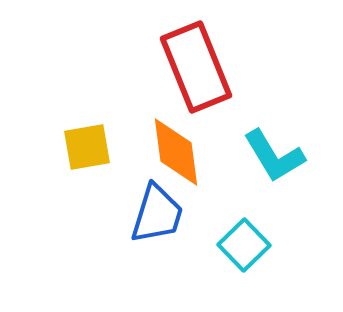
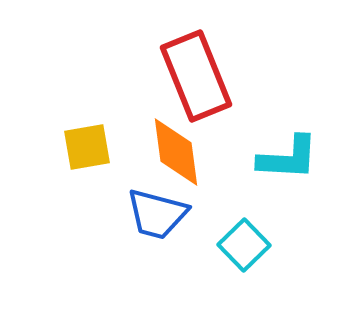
red rectangle: moved 9 px down
cyan L-shape: moved 14 px right, 2 px down; rotated 56 degrees counterclockwise
blue trapezoid: rotated 88 degrees clockwise
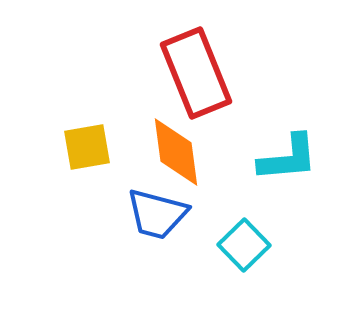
red rectangle: moved 3 px up
cyan L-shape: rotated 8 degrees counterclockwise
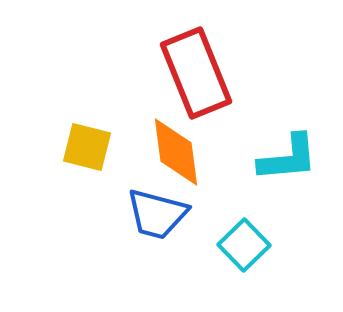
yellow square: rotated 24 degrees clockwise
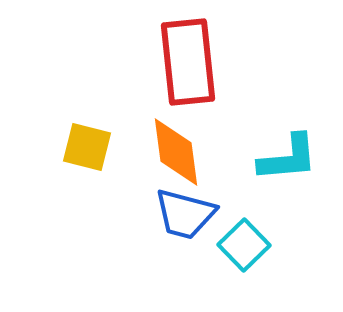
red rectangle: moved 8 px left, 11 px up; rotated 16 degrees clockwise
blue trapezoid: moved 28 px right
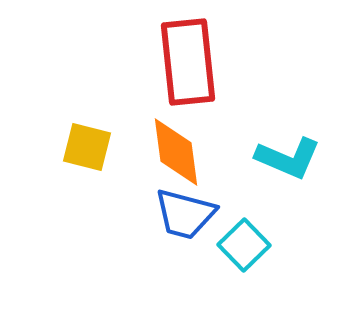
cyan L-shape: rotated 28 degrees clockwise
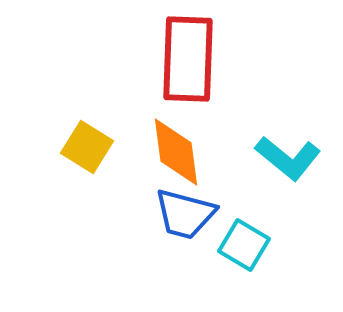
red rectangle: moved 3 px up; rotated 8 degrees clockwise
yellow square: rotated 18 degrees clockwise
cyan L-shape: rotated 16 degrees clockwise
cyan square: rotated 15 degrees counterclockwise
